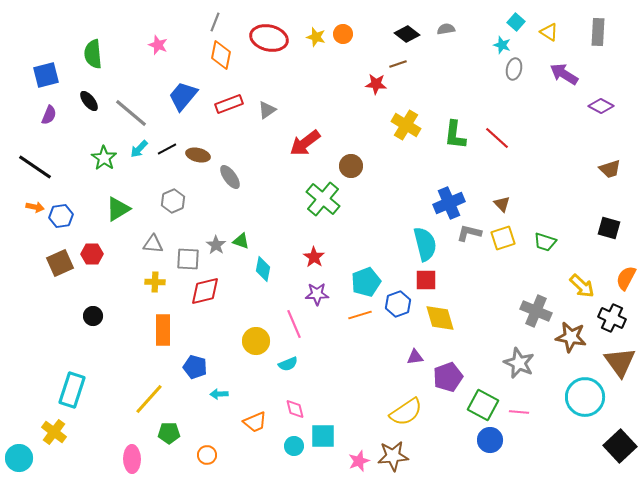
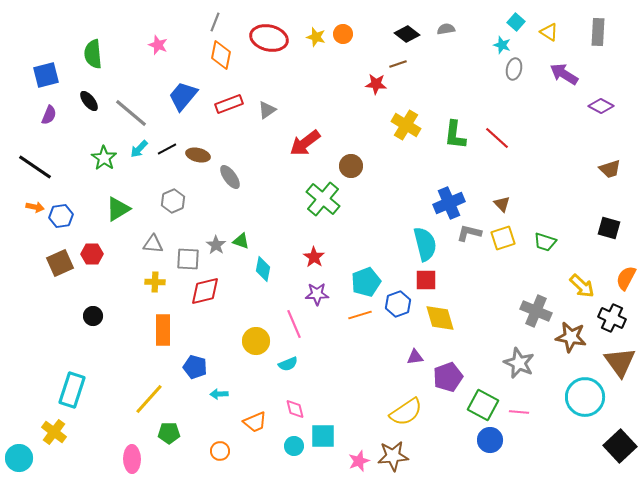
orange circle at (207, 455): moved 13 px right, 4 px up
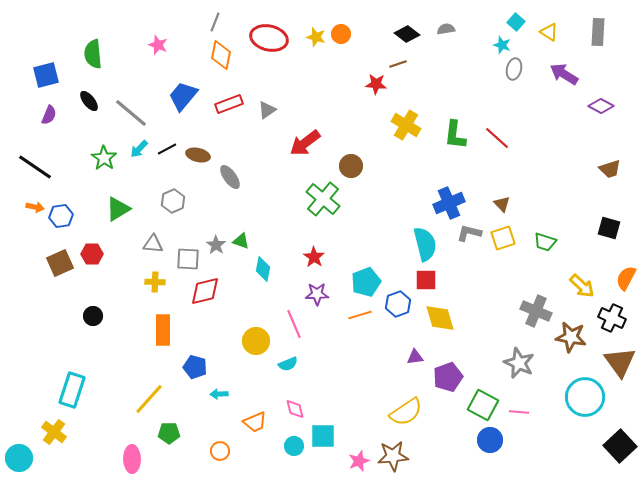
orange circle at (343, 34): moved 2 px left
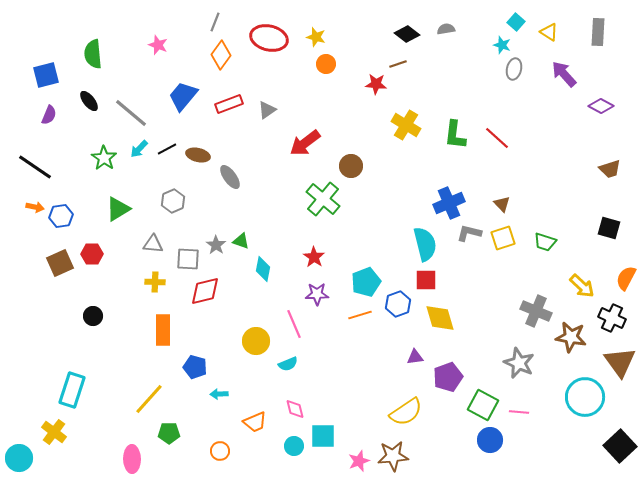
orange circle at (341, 34): moved 15 px left, 30 px down
orange diamond at (221, 55): rotated 24 degrees clockwise
purple arrow at (564, 74): rotated 16 degrees clockwise
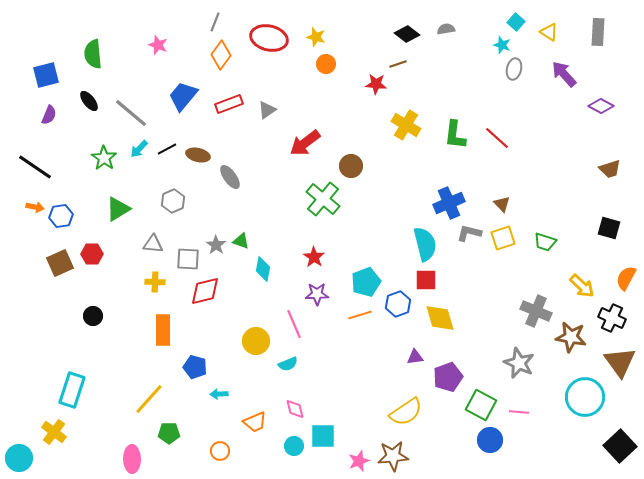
green square at (483, 405): moved 2 px left
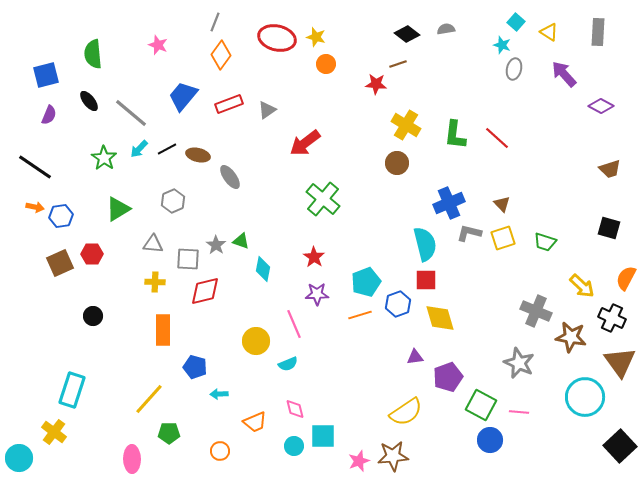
red ellipse at (269, 38): moved 8 px right
brown circle at (351, 166): moved 46 px right, 3 px up
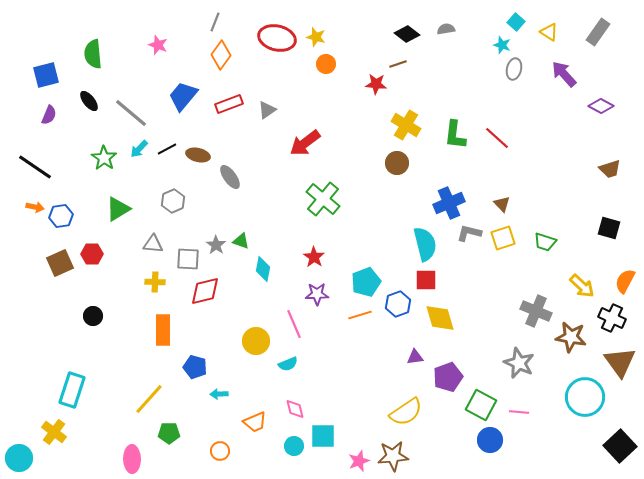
gray rectangle at (598, 32): rotated 32 degrees clockwise
orange semicircle at (626, 278): moved 1 px left, 3 px down
